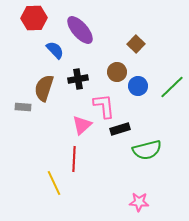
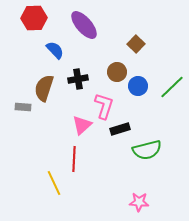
purple ellipse: moved 4 px right, 5 px up
pink L-shape: rotated 24 degrees clockwise
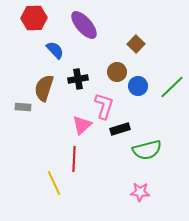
pink star: moved 1 px right, 10 px up
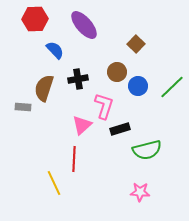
red hexagon: moved 1 px right, 1 px down
